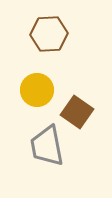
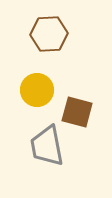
brown square: rotated 20 degrees counterclockwise
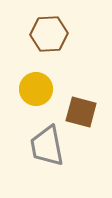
yellow circle: moved 1 px left, 1 px up
brown square: moved 4 px right
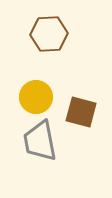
yellow circle: moved 8 px down
gray trapezoid: moved 7 px left, 5 px up
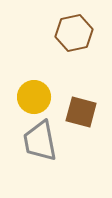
brown hexagon: moved 25 px right, 1 px up; rotated 9 degrees counterclockwise
yellow circle: moved 2 px left
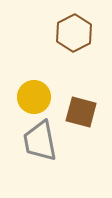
brown hexagon: rotated 15 degrees counterclockwise
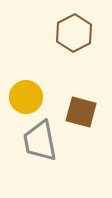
yellow circle: moved 8 px left
